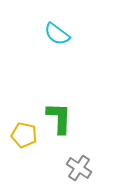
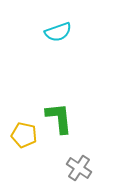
cyan semicircle: moved 1 px right, 2 px up; rotated 56 degrees counterclockwise
green L-shape: rotated 8 degrees counterclockwise
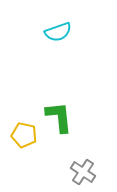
green L-shape: moved 1 px up
gray cross: moved 4 px right, 4 px down
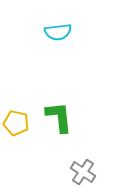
cyan semicircle: rotated 12 degrees clockwise
yellow pentagon: moved 8 px left, 12 px up
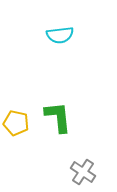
cyan semicircle: moved 2 px right, 3 px down
green L-shape: moved 1 px left
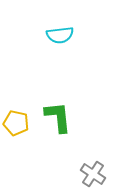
gray cross: moved 10 px right, 2 px down
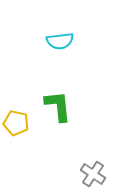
cyan semicircle: moved 6 px down
green L-shape: moved 11 px up
